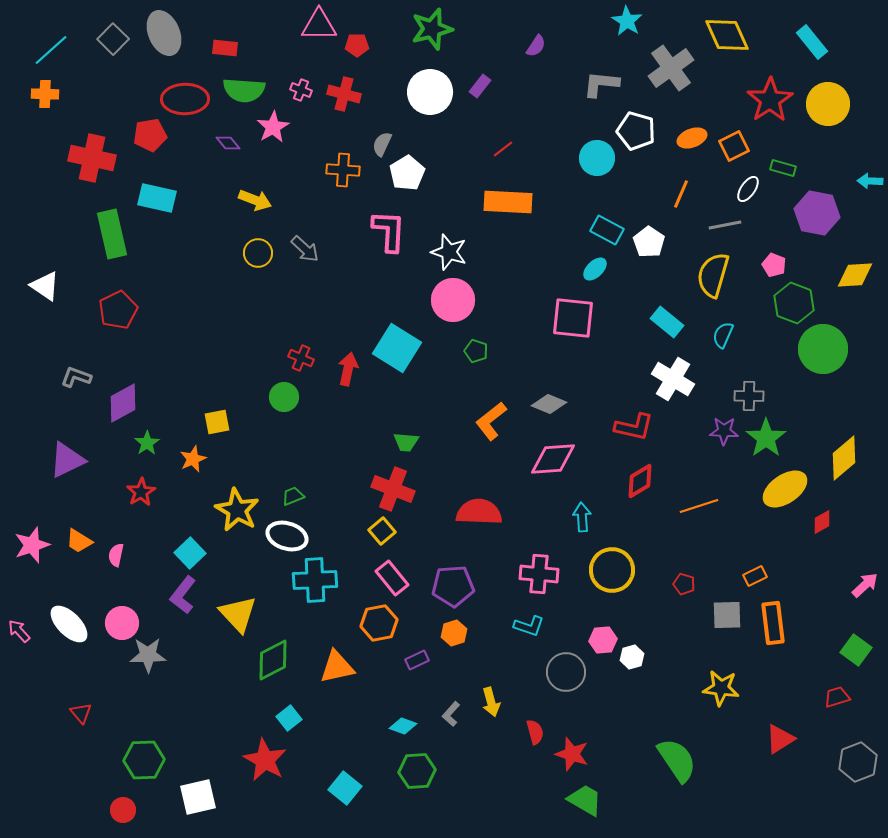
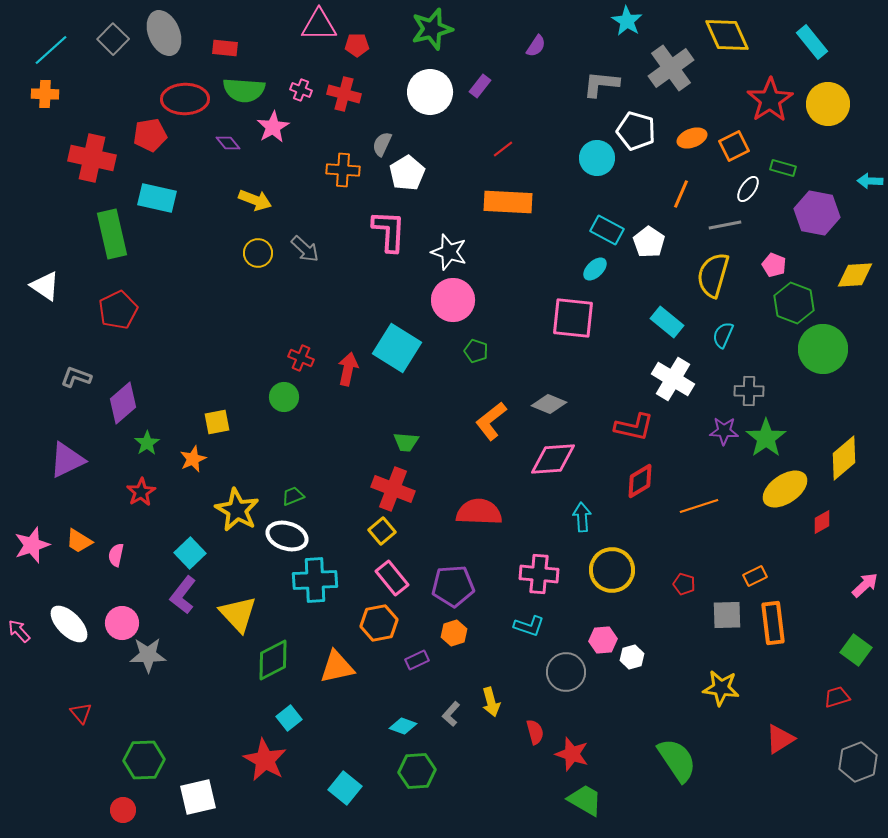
gray cross at (749, 396): moved 5 px up
purple diamond at (123, 403): rotated 12 degrees counterclockwise
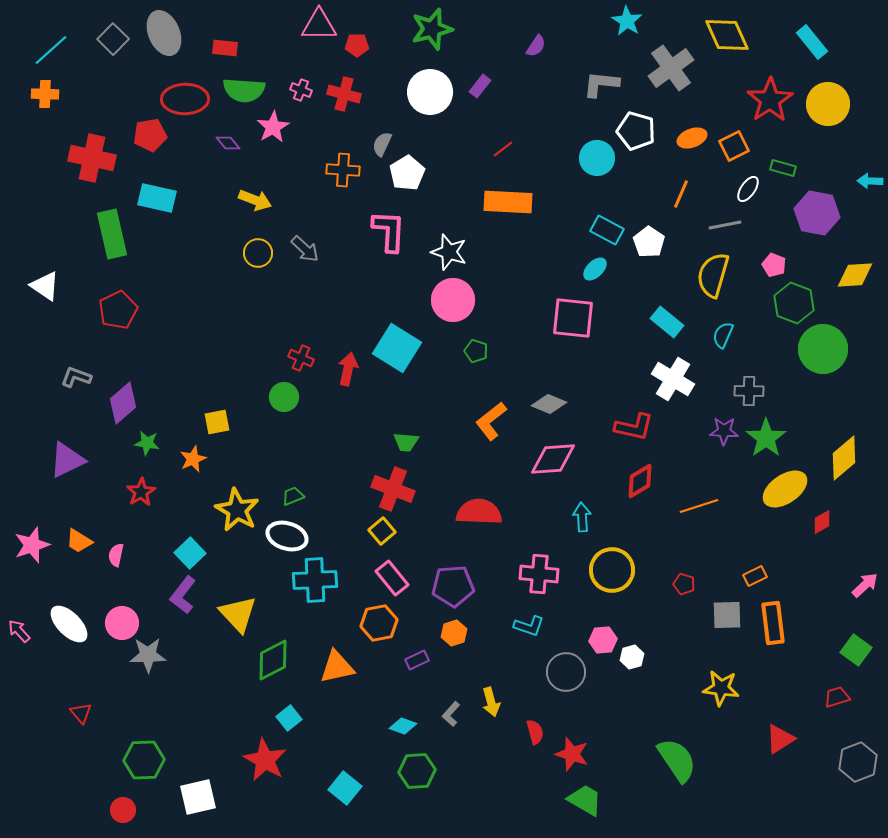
green star at (147, 443): rotated 30 degrees counterclockwise
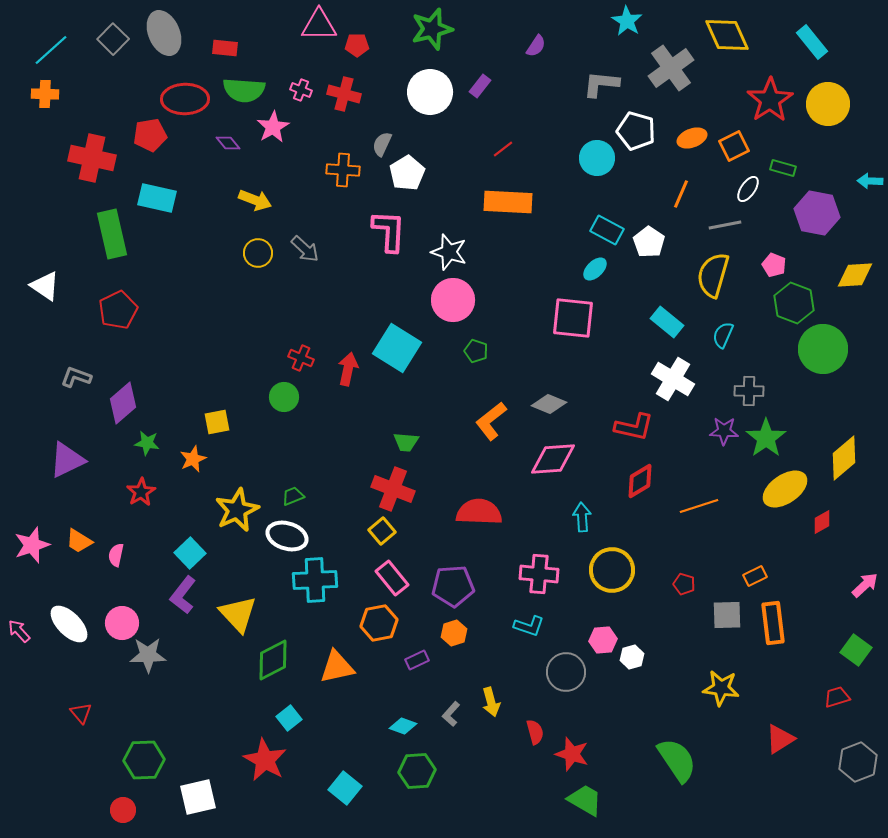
yellow star at (237, 510): rotated 18 degrees clockwise
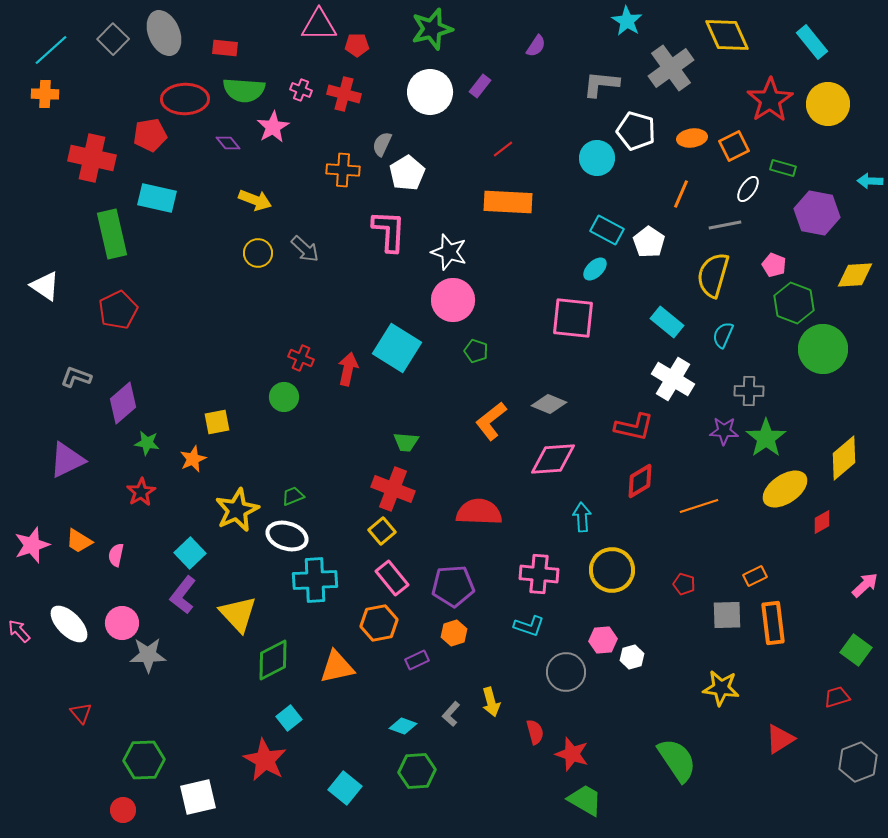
orange ellipse at (692, 138): rotated 12 degrees clockwise
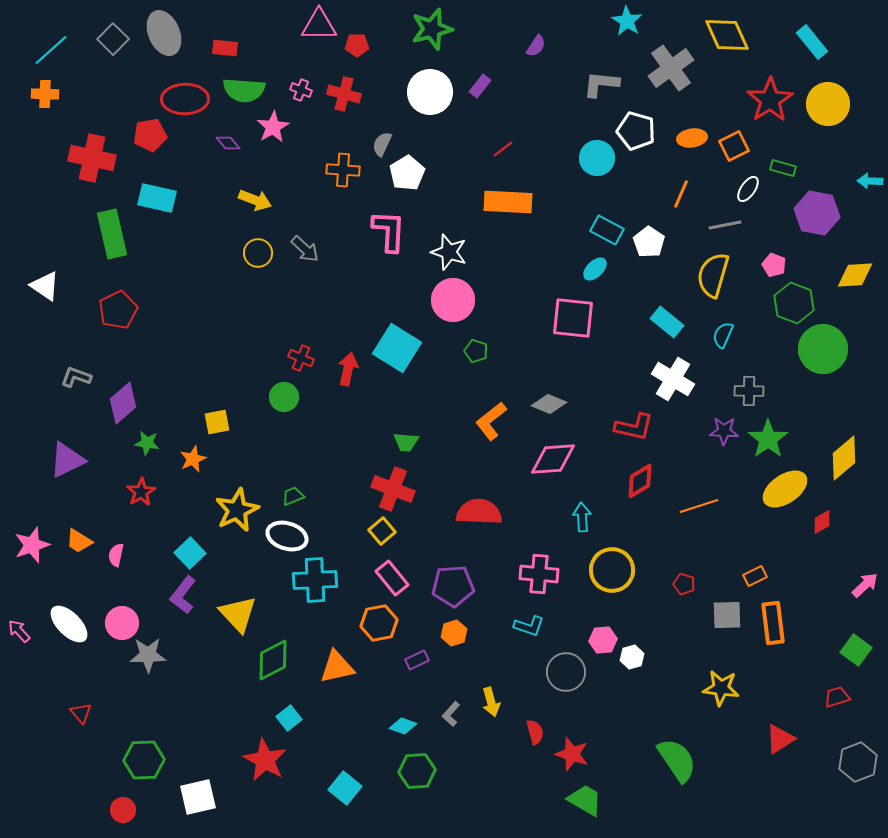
green star at (766, 438): moved 2 px right, 1 px down
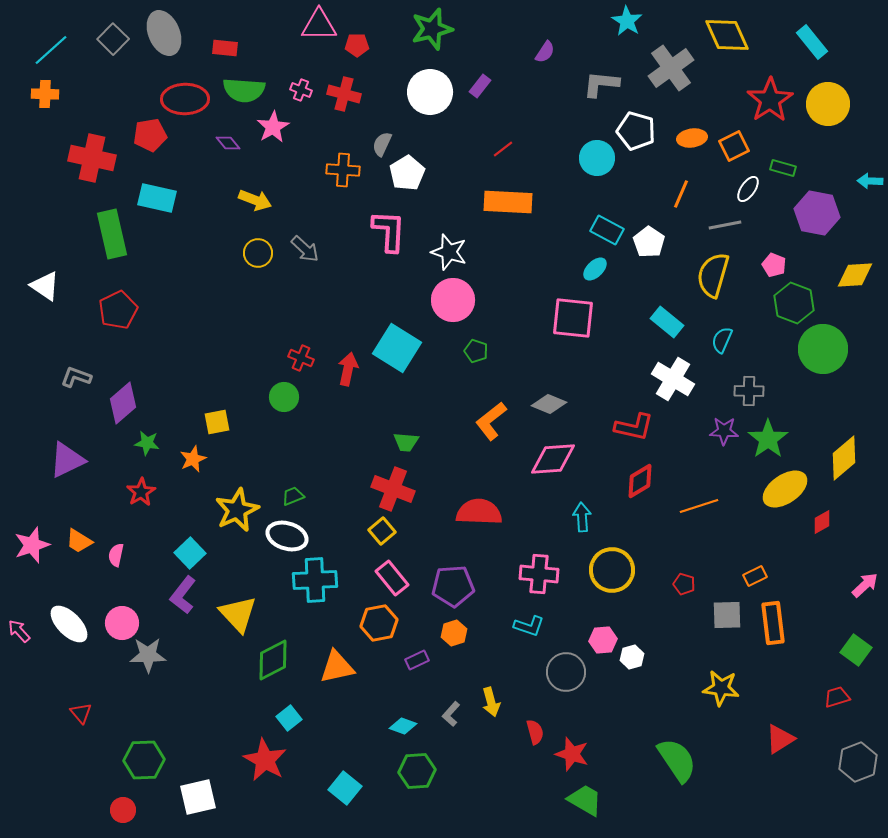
purple semicircle at (536, 46): moved 9 px right, 6 px down
cyan semicircle at (723, 335): moved 1 px left, 5 px down
